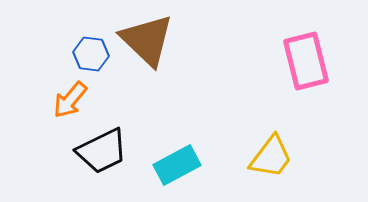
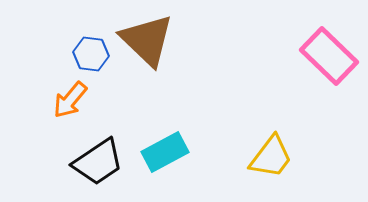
pink rectangle: moved 23 px right, 5 px up; rotated 32 degrees counterclockwise
black trapezoid: moved 4 px left, 11 px down; rotated 8 degrees counterclockwise
cyan rectangle: moved 12 px left, 13 px up
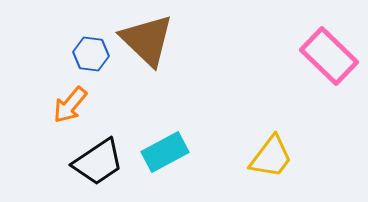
orange arrow: moved 5 px down
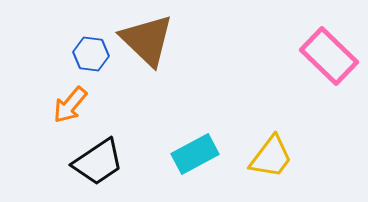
cyan rectangle: moved 30 px right, 2 px down
